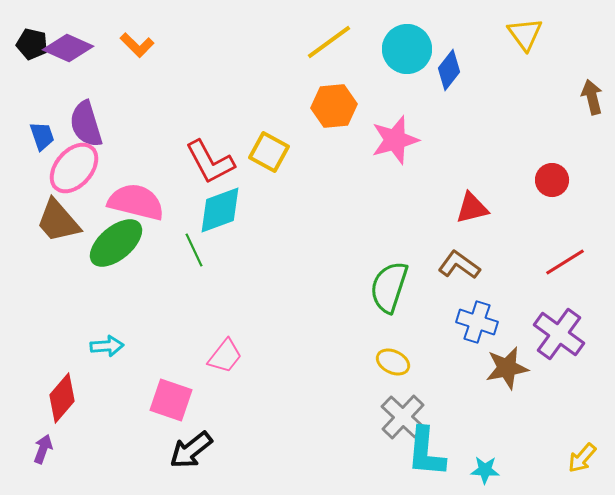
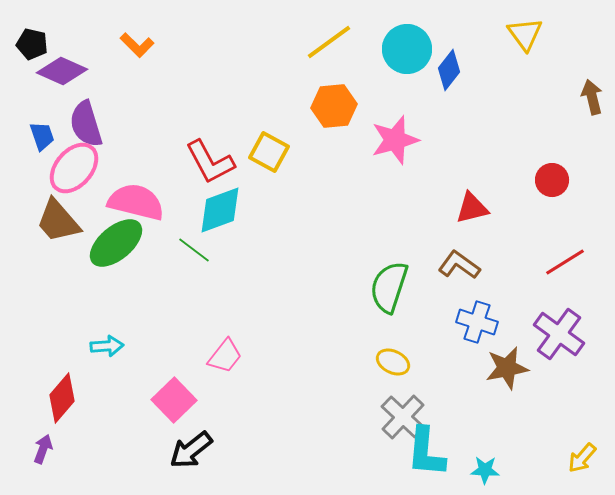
purple diamond: moved 6 px left, 23 px down
green line: rotated 28 degrees counterclockwise
pink square: moved 3 px right; rotated 27 degrees clockwise
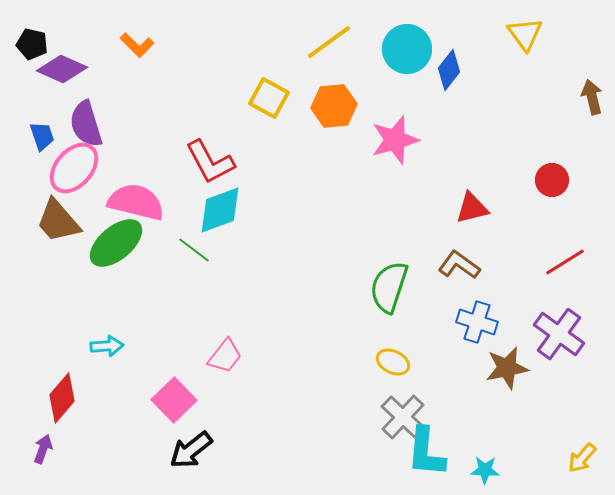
purple diamond: moved 2 px up
yellow square: moved 54 px up
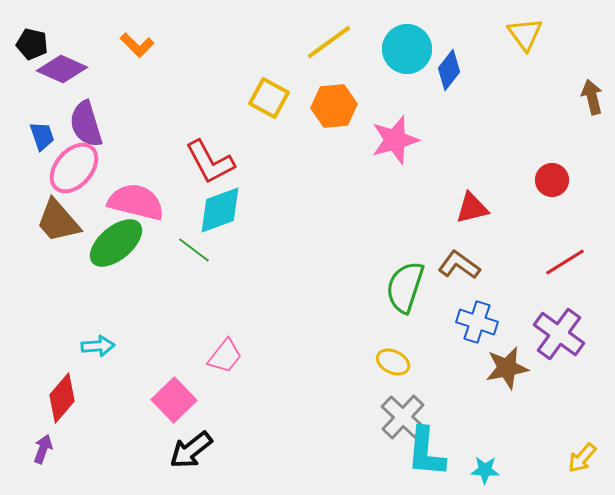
green semicircle: moved 16 px right
cyan arrow: moved 9 px left
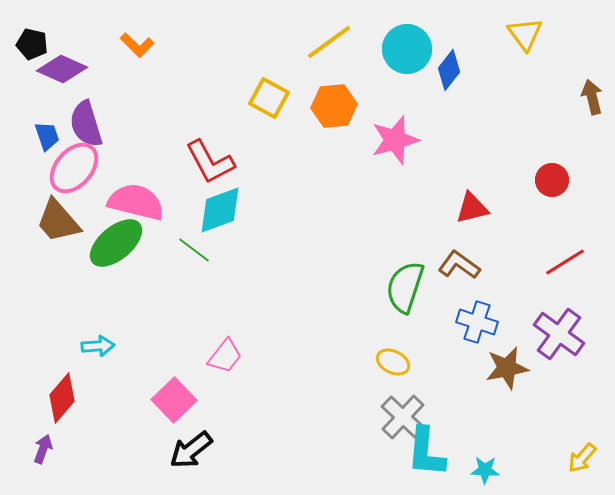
blue trapezoid: moved 5 px right
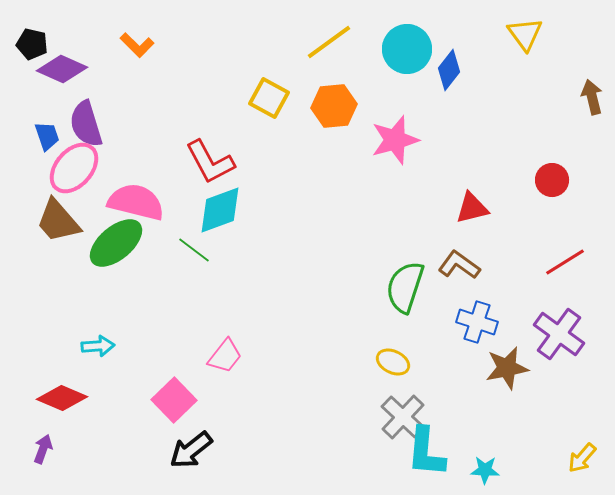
red diamond: rotated 72 degrees clockwise
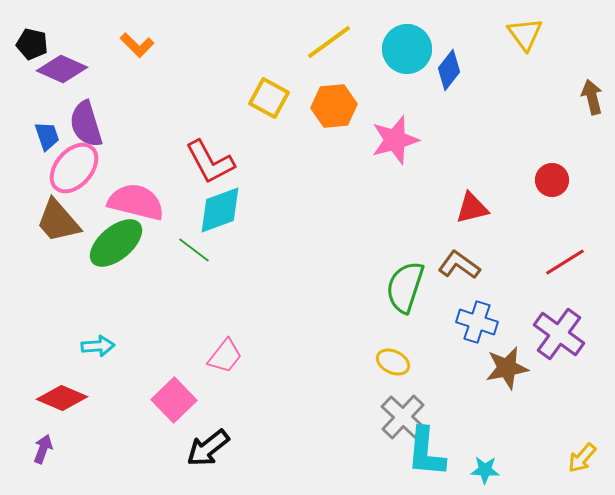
black arrow: moved 17 px right, 2 px up
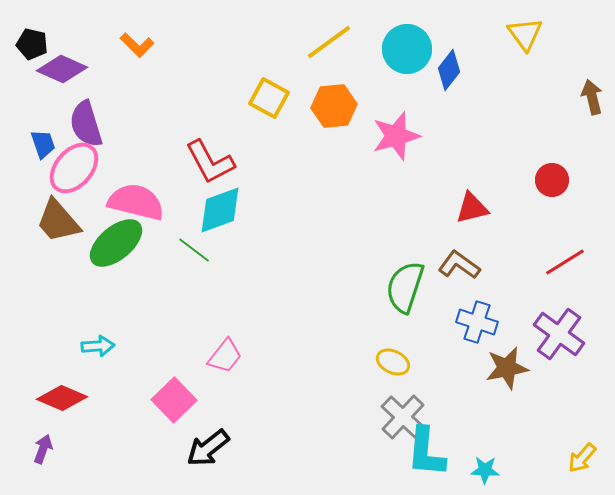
blue trapezoid: moved 4 px left, 8 px down
pink star: moved 1 px right, 4 px up
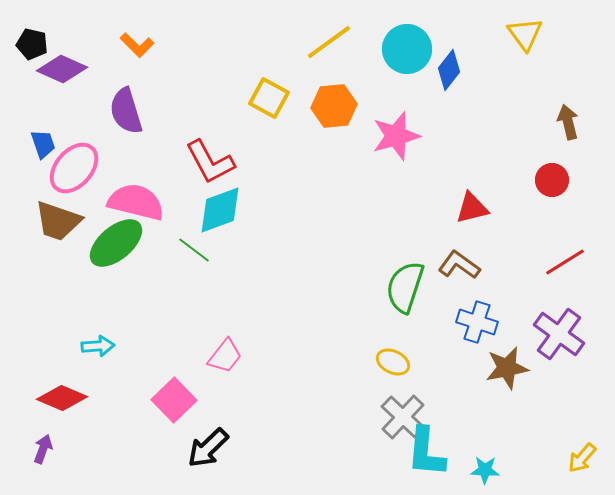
brown arrow: moved 24 px left, 25 px down
purple semicircle: moved 40 px right, 13 px up
brown trapezoid: rotated 30 degrees counterclockwise
black arrow: rotated 6 degrees counterclockwise
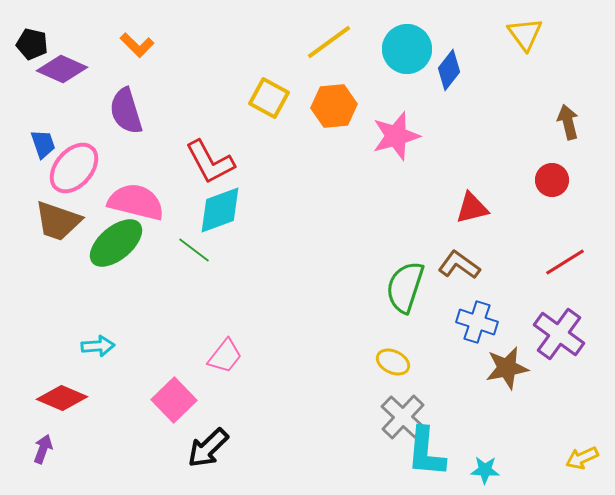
yellow arrow: rotated 24 degrees clockwise
